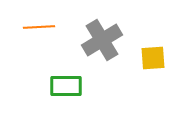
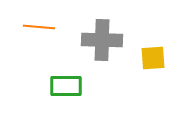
orange line: rotated 8 degrees clockwise
gray cross: rotated 33 degrees clockwise
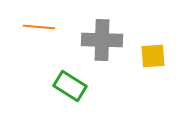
yellow square: moved 2 px up
green rectangle: moved 4 px right; rotated 32 degrees clockwise
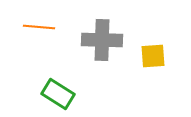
green rectangle: moved 12 px left, 8 px down
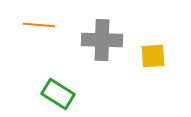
orange line: moved 2 px up
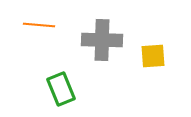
green rectangle: moved 3 px right, 5 px up; rotated 36 degrees clockwise
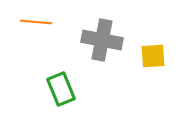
orange line: moved 3 px left, 3 px up
gray cross: rotated 9 degrees clockwise
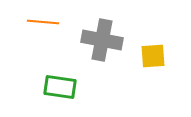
orange line: moved 7 px right
green rectangle: moved 1 px left, 2 px up; rotated 60 degrees counterclockwise
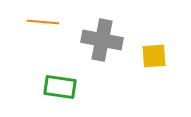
yellow square: moved 1 px right
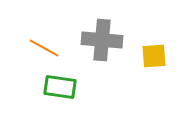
orange line: moved 1 px right, 26 px down; rotated 24 degrees clockwise
gray cross: rotated 6 degrees counterclockwise
